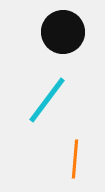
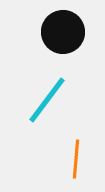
orange line: moved 1 px right
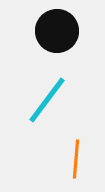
black circle: moved 6 px left, 1 px up
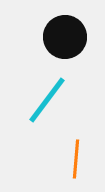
black circle: moved 8 px right, 6 px down
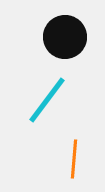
orange line: moved 2 px left
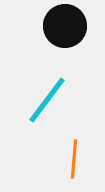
black circle: moved 11 px up
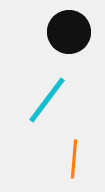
black circle: moved 4 px right, 6 px down
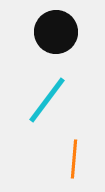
black circle: moved 13 px left
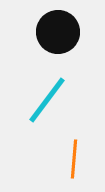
black circle: moved 2 px right
